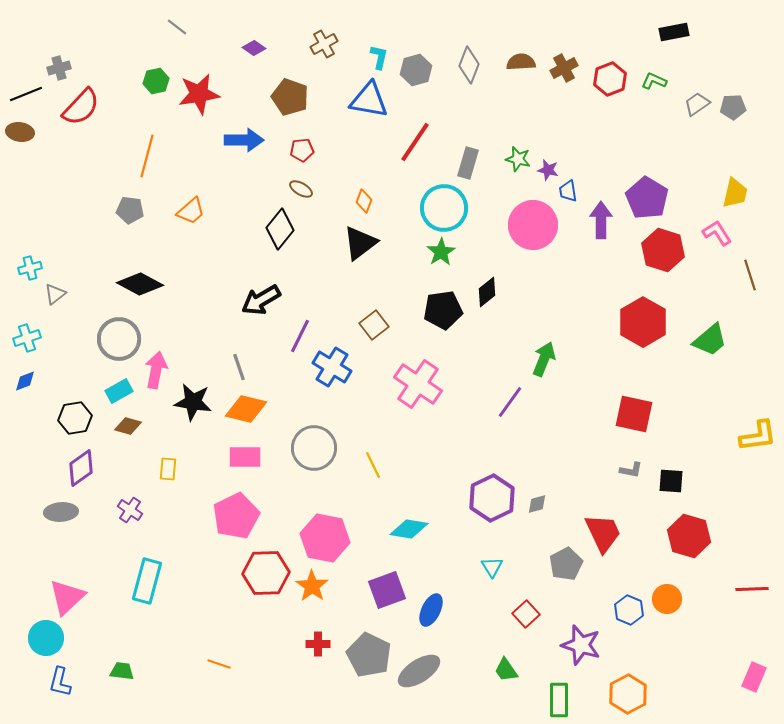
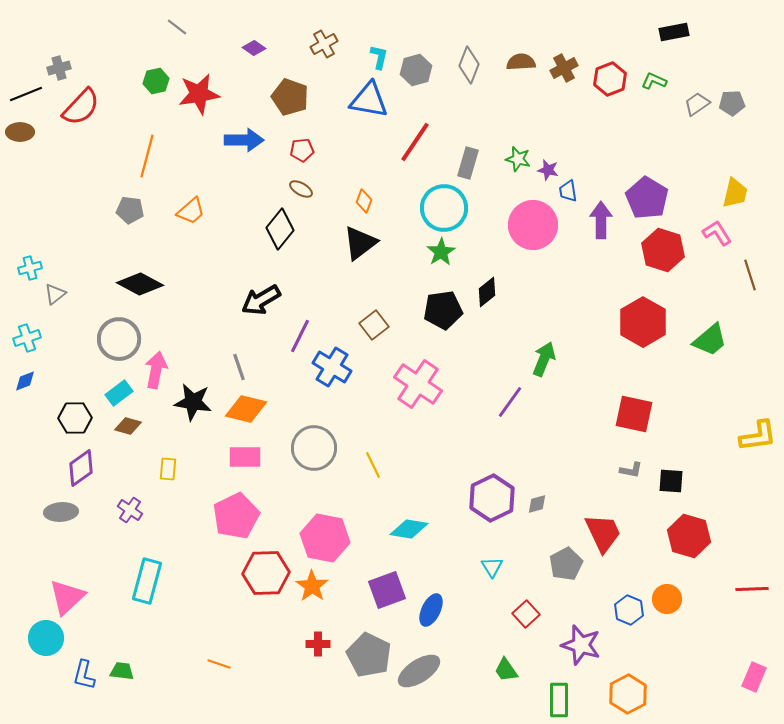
gray pentagon at (733, 107): moved 1 px left, 4 px up
brown ellipse at (20, 132): rotated 8 degrees counterclockwise
cyan rectangle at (119, 391): moved 2 px down; rotated 8 degrees counterclockwise
black hexagon at (75, 418): rotated 8 degrees clockwise
blue L-shape at (60, 682): moved 24 px right, 7 px up
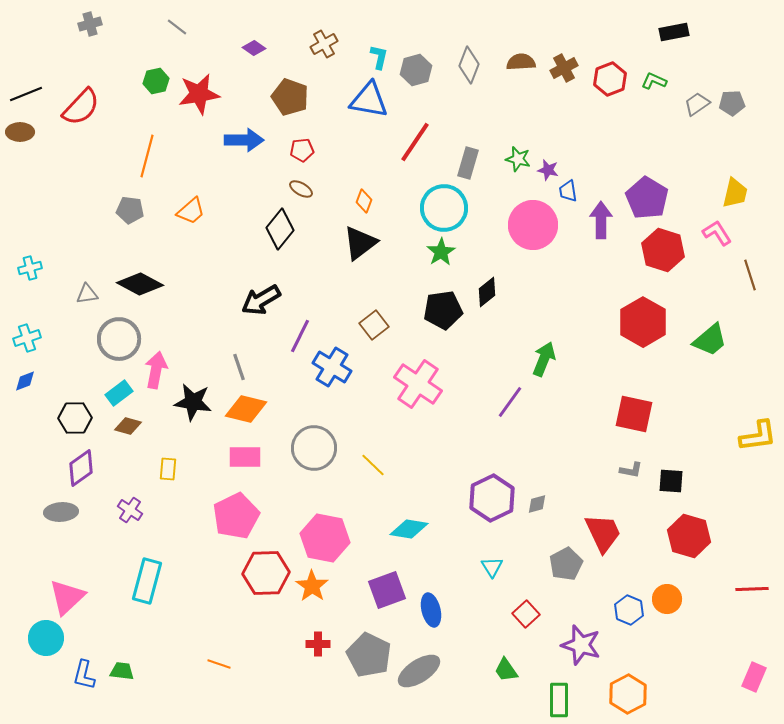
gray cross at (59, 68): moved 31 px right, 44 px up
gray triangle at (55, 294): moved 32 px right; rotated 30 degrees clockwise
yellow line at (373, 465): rotated 20 degrees counterclockwise
blue ellipse at (431, 610): rotated 40 degrees counterclockwise
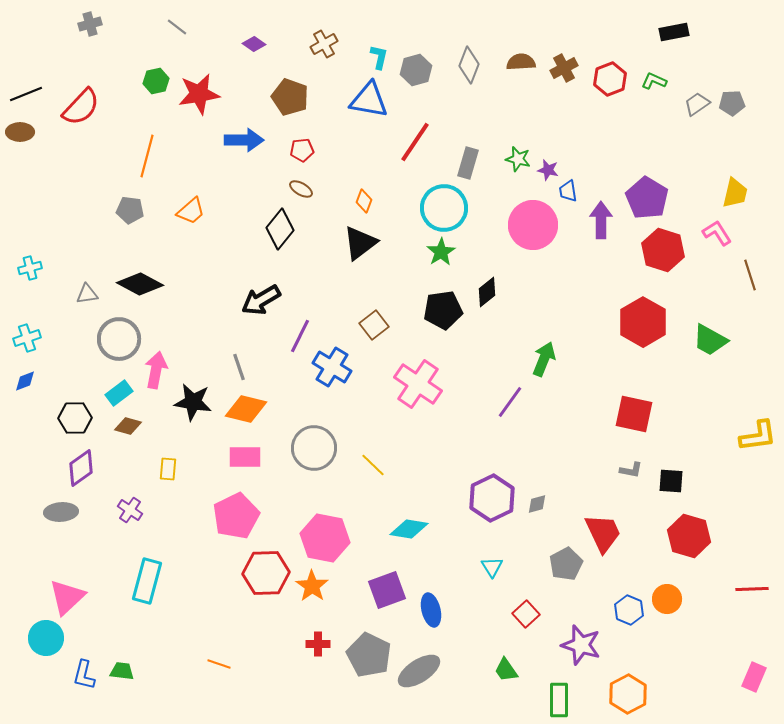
purple diamond at (254, 48): moved 4 px up
green trapezoid at (710, 340): rotated 69 degrees clockwise
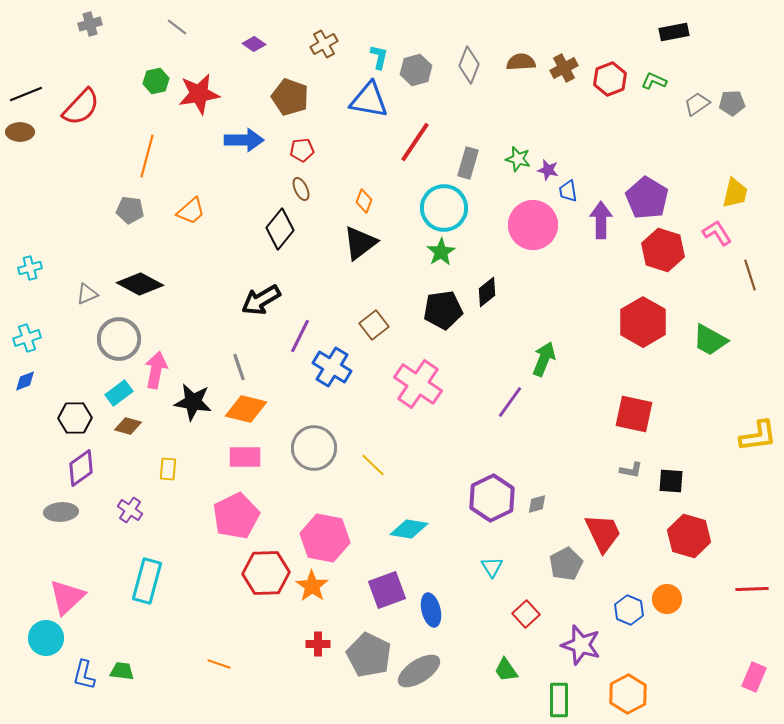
brown ellipse at (301, 189): rotated 35 degrees clockwise
gray triangle at (87, 294): rotated 15 degrees counterclockwise
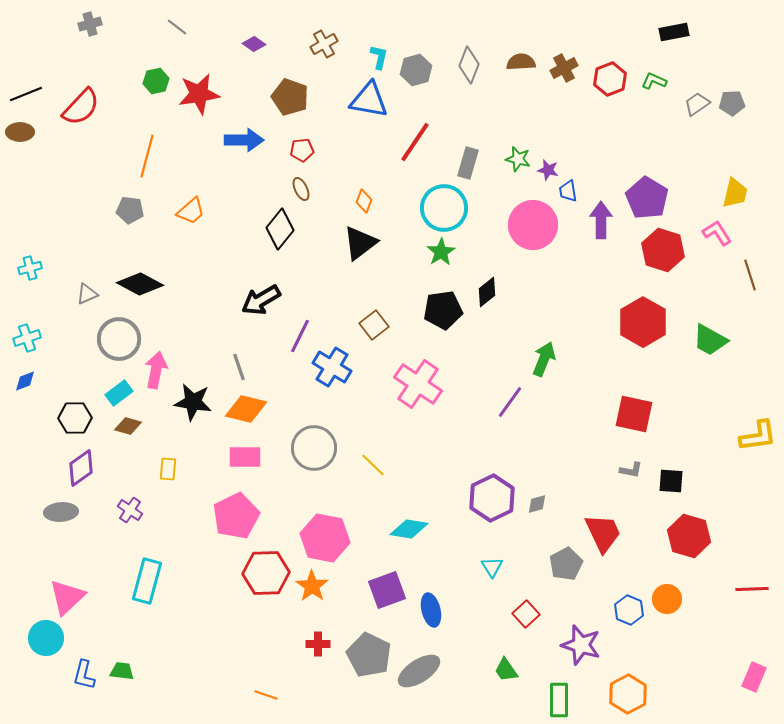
orange line at (219, 664): moved 47 px right, 31 px down
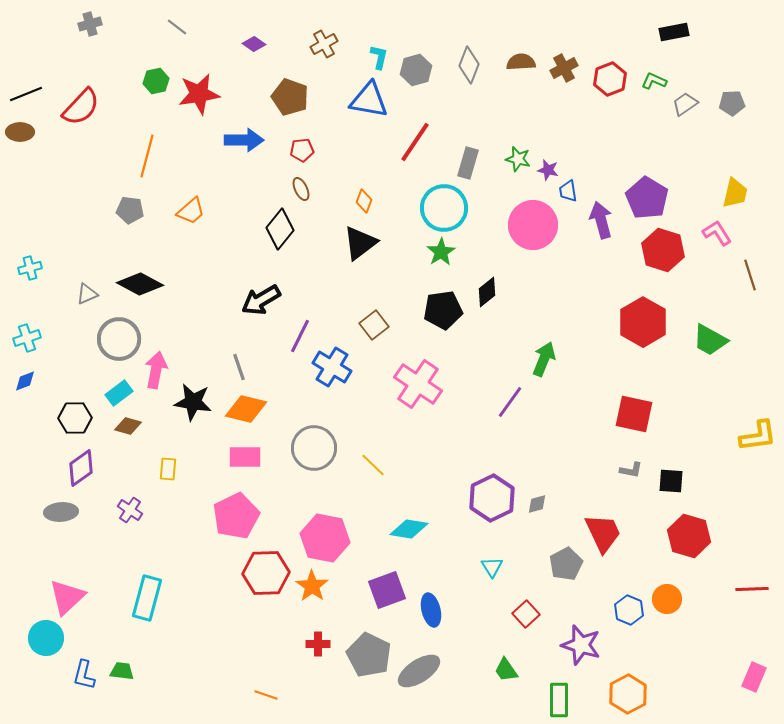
gray trapezoid at (697, 104): moved 12 px left
purple arrow at (601, 220): rotated 15 degrees counterclockwise
cyan rectangle at (147, 581): moved 17 px down
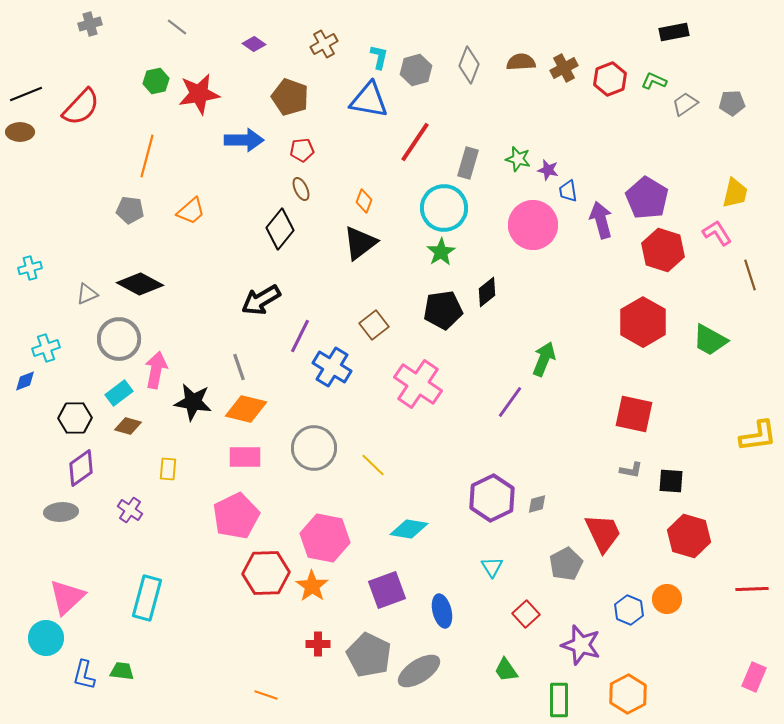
cyan cross at (27, 338): moved 19 px right, 10 px down
blue ellipse at (431, 610): moved 11 px right, 1 px down
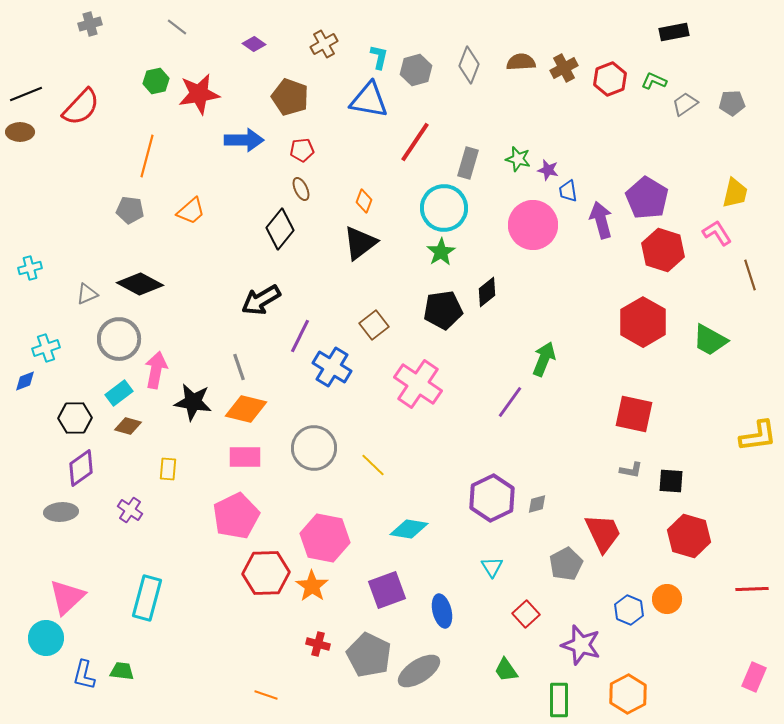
red cross at (318, 644): rotated 15 degrees clockwise
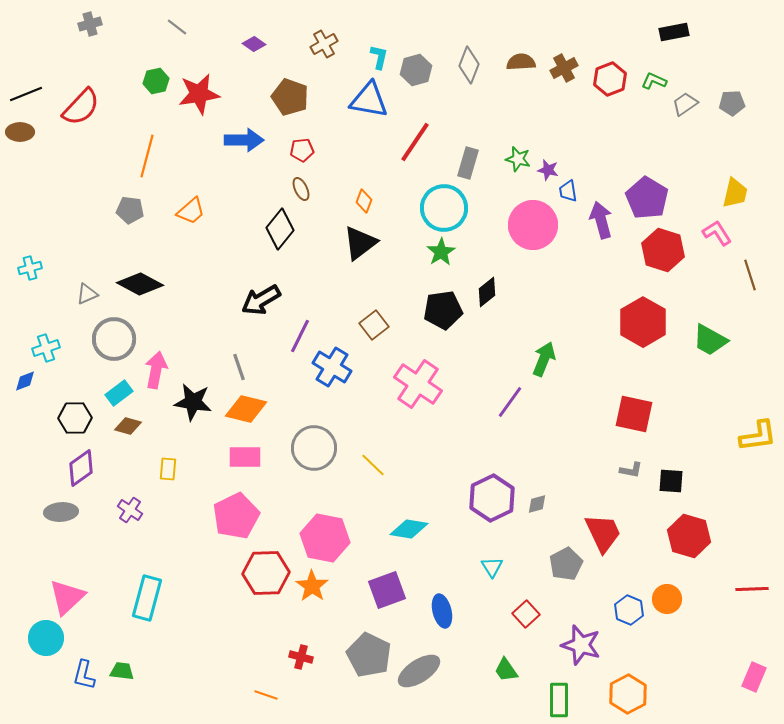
gray circle at (119, 339): moved 5 px left
red cross at (318, 644): moved 17 px left, 13 px down
